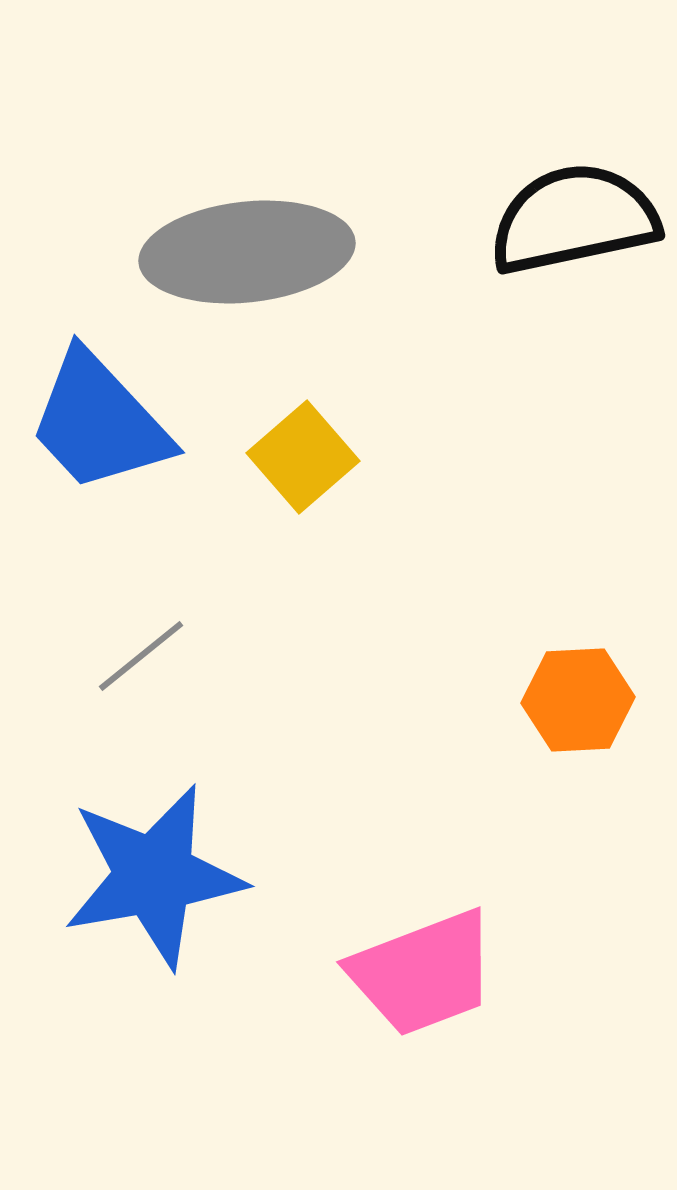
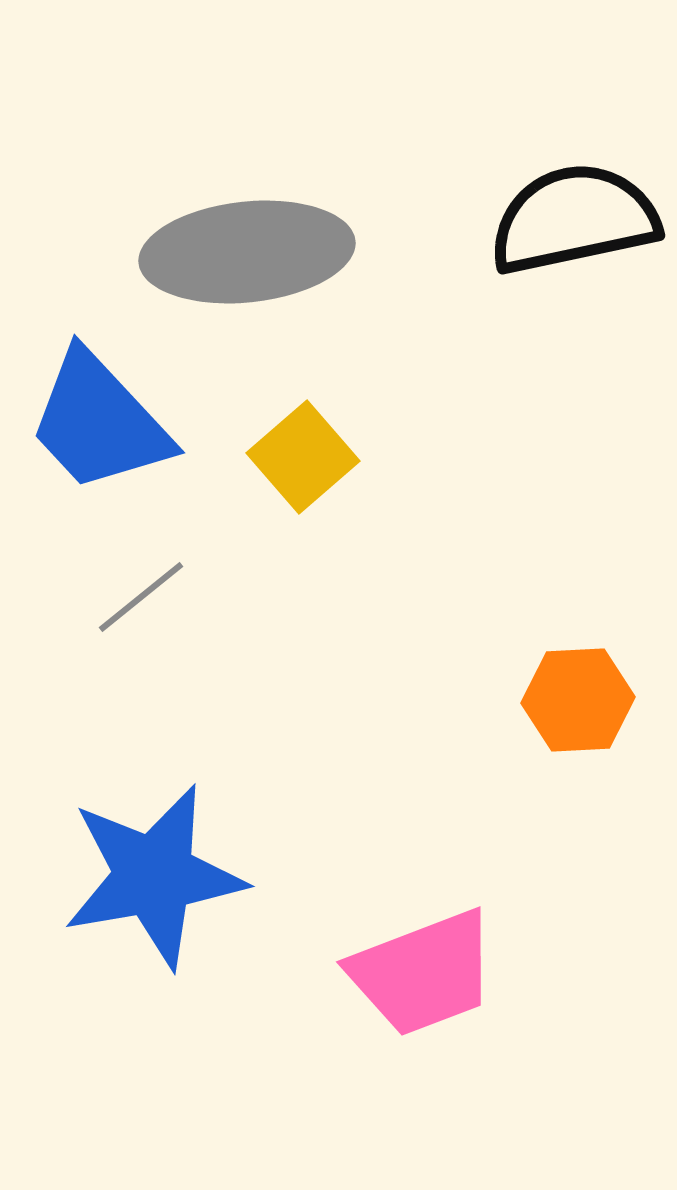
gray line: moved 59 px up
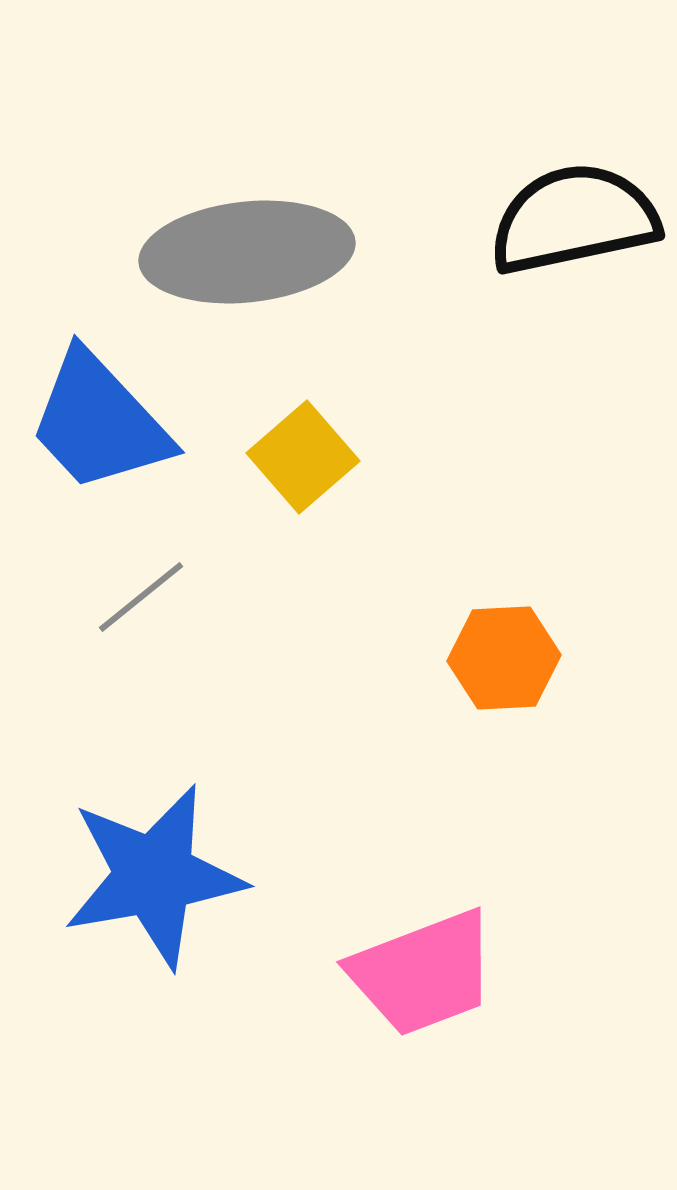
orange hexagon: moved 74 px left, 42 px up
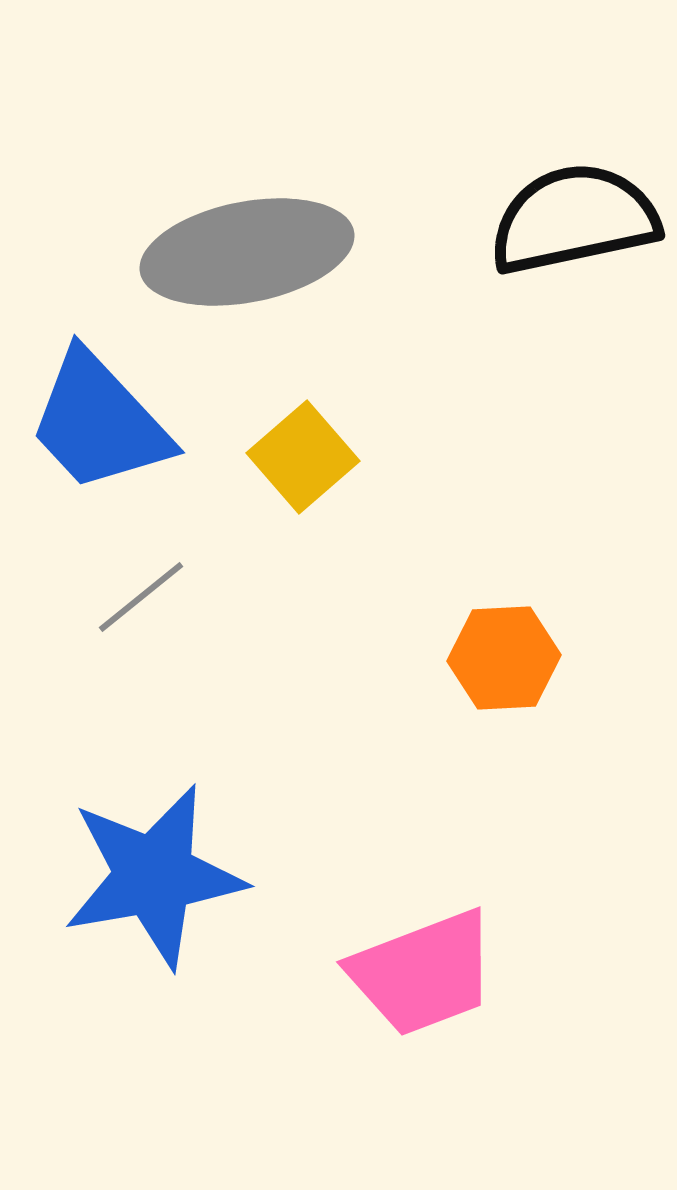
gray ellipse: rotated 5 degrees counterclockwise
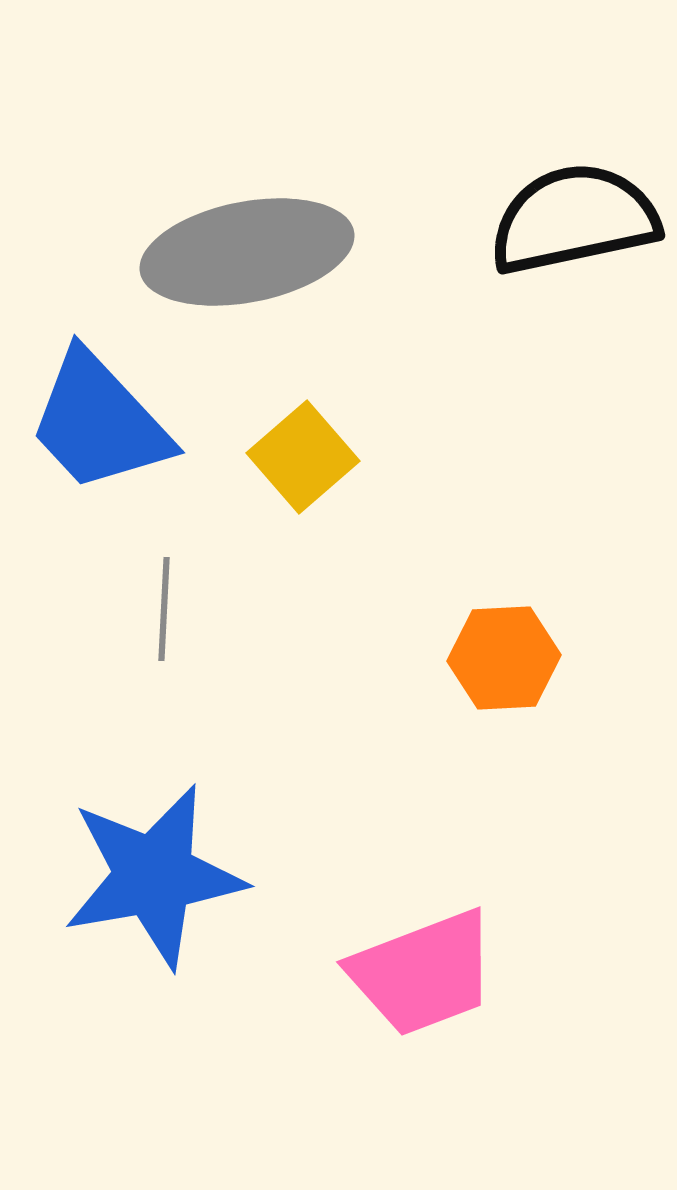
gray line: moved 23 px right, 12 px down; rotated 48 degrees counterclockwise
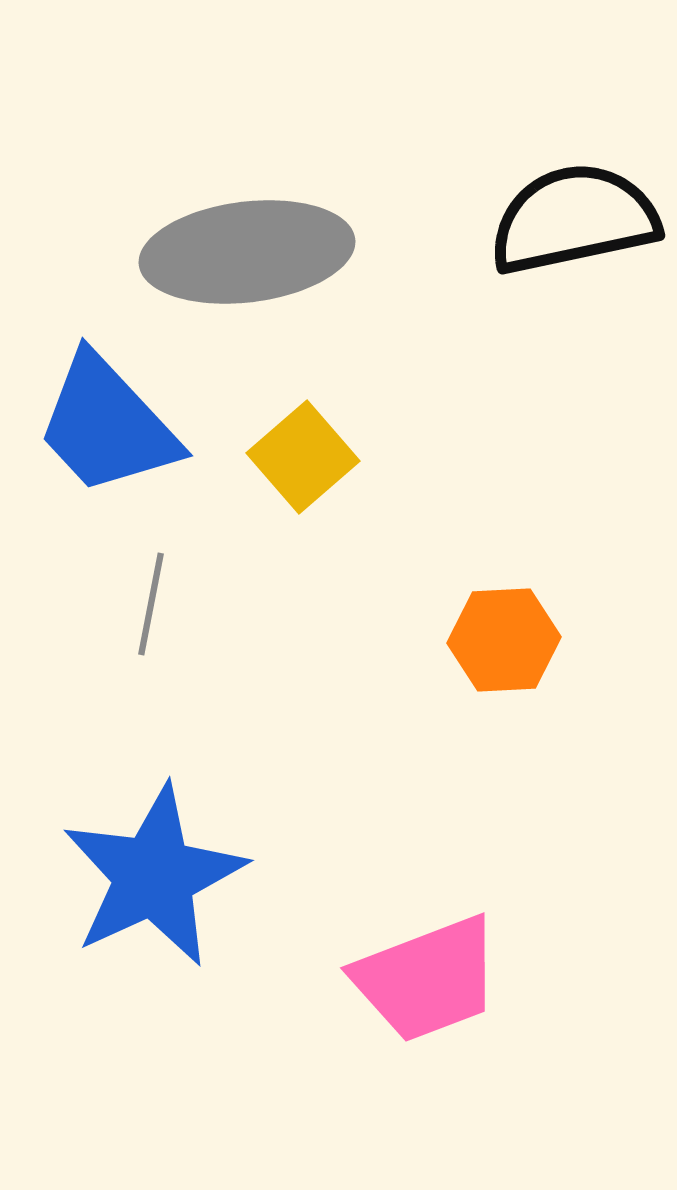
gray ellipse: rotated 4 degrees clockwise
blue trapezoid: moved 8 px right, 3 px down
gray line: moved 13 px left, 5 px up; rotated 8 degrees clockwise
orange hexagon: moved 18 px up
blue star: rotated 15 degrees counterclockwise
pink trapezoid: moved 4 px right, 6 px down
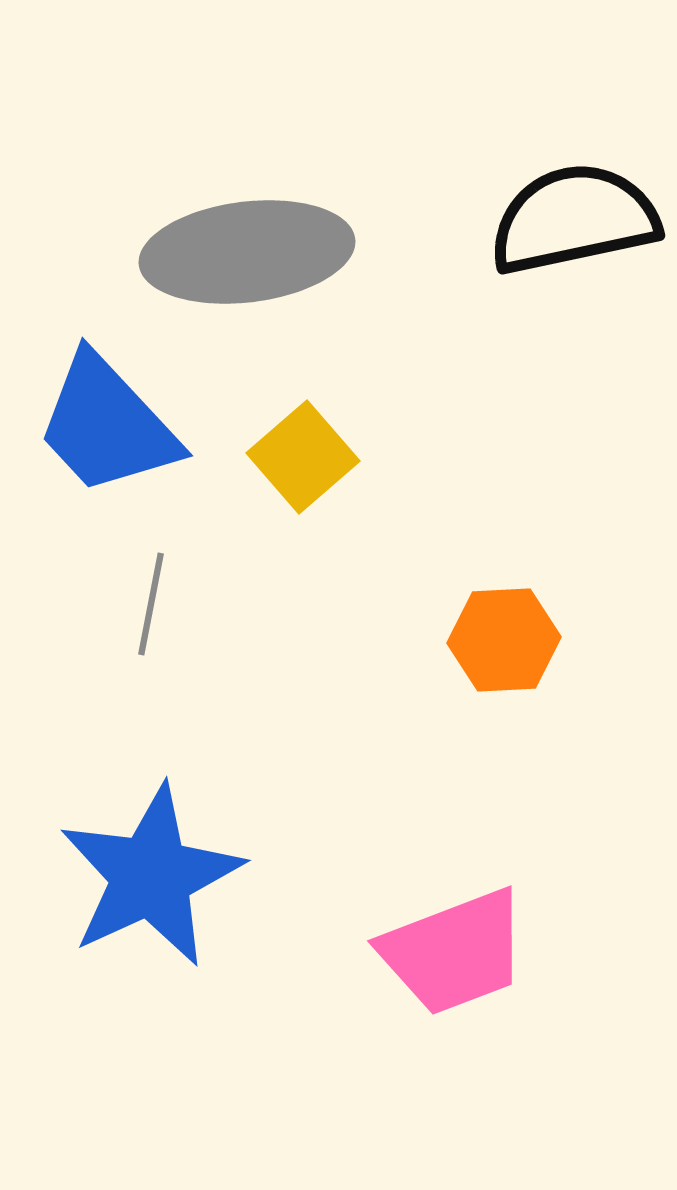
blue star: moved 3 px left
pink trapezoid: moved 27 px right, 27 px up
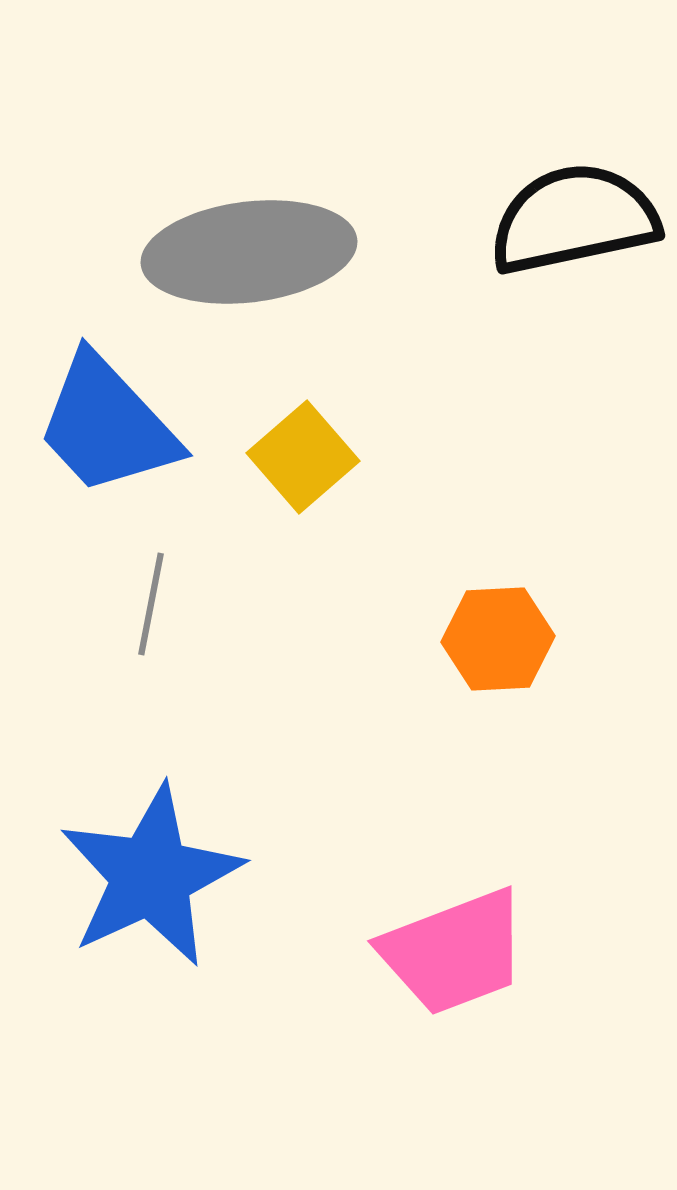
gray ellipse: moved 2 px right
orange hexagon: moved 6 px left, 1 px up
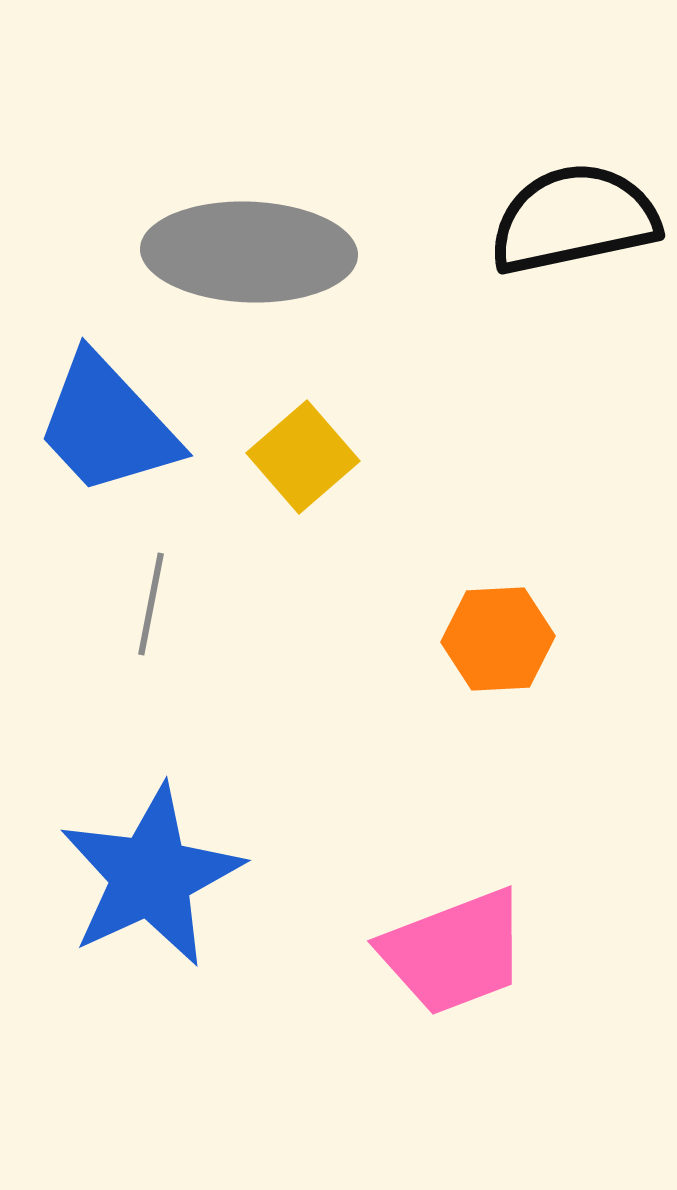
gray ellipse: rotated 9 degrees clockwise
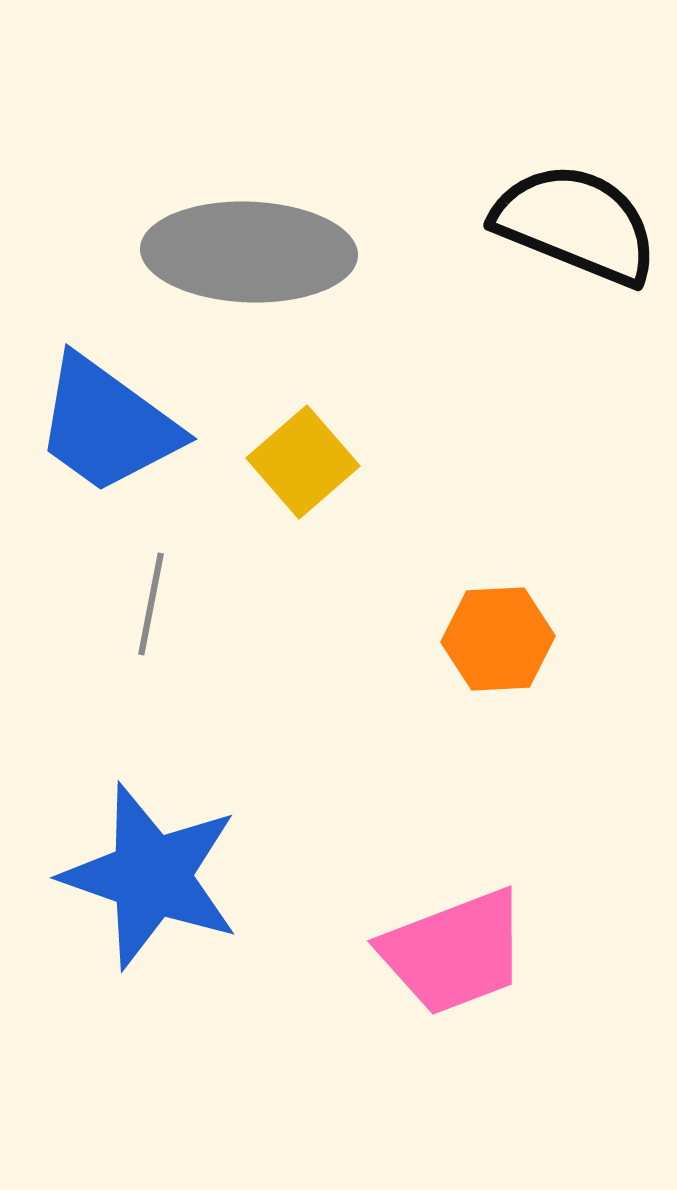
black semicircle: moved 2 px right, 5 px down; rotated 34 degrees clockwise
blue trapezoid: rotated 11 degrees counterclockwise
yellow square: moved 5 px down
blue star: rotated 28 degrees counterclockwise
